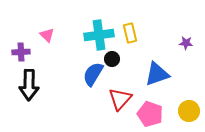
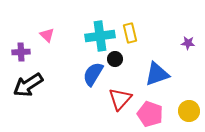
cyan cross: moved 1 px right, 1 px down
purple star: moved 2 px right
black circle: moved 3 px right
black arrow: moved 1 px left; rotated 56 degrees clockwise
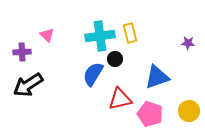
purple cross: moved 1 px right
blue triangle: moved 3 px down
red triangle: rotated 35 degrees clockwise
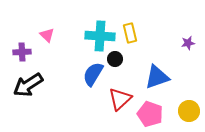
cyan cross: rotated 12 degrees clockwise
purple star: rotated 16 degrees counterclockwise
red triangle: rotated 30 degrees counterclockwise
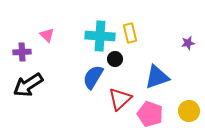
blue semicircle: moved 3 px down
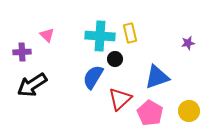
black arrow: moved 4 px right
pink pentagon: moved 1 px up; rotated 10 degrees clockwise
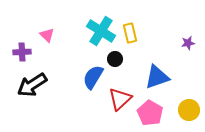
cyan cross: moved 1 px right, 5 px up; rotated 28 degrees clockwise
yellow circle: moved 1 px up
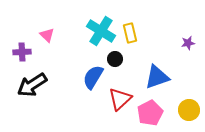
pink pentagon: rotated 15 degrees clockwise
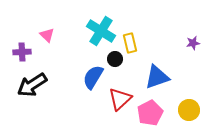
yellow rectangle: moved 10 px down
purple star: moved 5 px right
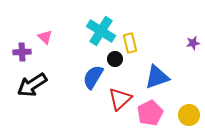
pink triangle: moved 2 px left, 2 px down
yellow circle: moved 5 px down
